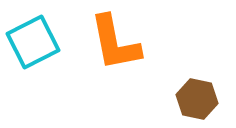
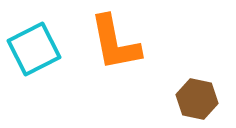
cyan square: moved 1 px right, 7 px down
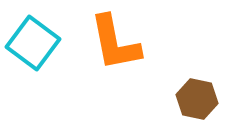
cyan square: moved 1 px left, 6 px up; rotated 26 degrees counterclockwise
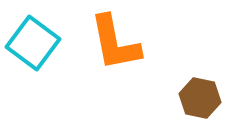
brown hexagon: moved 3 px right, 1 px up
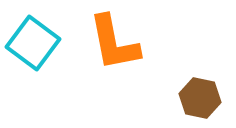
orange L-shape: moved 1 px left
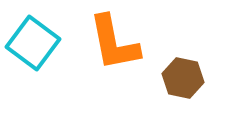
brown hexagon: moved 17 px left, 20 px up
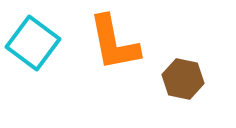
brown hexagon: moved 1 px down
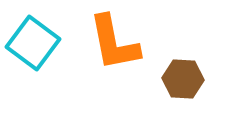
brown hexagon: rotated 9 degrees counterclockwise
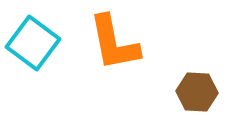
brown hexagon: moved 14 px right, 13 px down
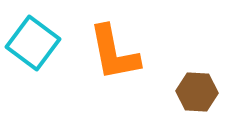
orange L-shape: moved 10 px down
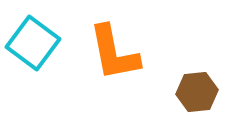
brown hexagon: rotated 9 degrees counterclockwise
